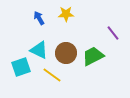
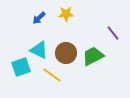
blue arrow: rotated 104 degrees counterclockwise
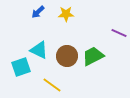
blue arrow: moved 1 px left, 6 px up
purple line: moved 6 px right; rotated 28 degrees counterclockwise
brown circle: moved 1 px right, 3 px down
yellow line: moved 10 px down
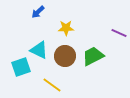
yellow star: moved 14 px down
brown circle: moved 2 px left
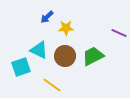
blue arrow: moved 9 px right, 5 px down
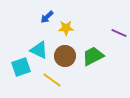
yellow line: moved 5 px up
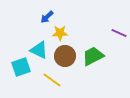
yellow star: moved 6 px left, 5 px down
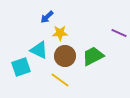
yellow line: moved 8 px right
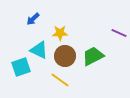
blue arrow: moved 14 px left, 2 px down
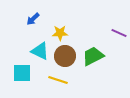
cyan triangle: moved 1 px right, 1 px down
cyan square: moved 1 px right, 6 px down; rotated 18 degrees clockwise
yellow line: moved 2 px left; rotated 18 degrees counterclockwise
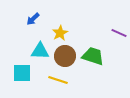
yellow star: rotated 28 degrees counterclockwise
cyan triangle: rotated 24 degrees counterclockwise
green trapezoid: rotated 45 degrees clockwise
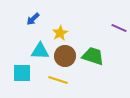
purple line: moved 5 px up
